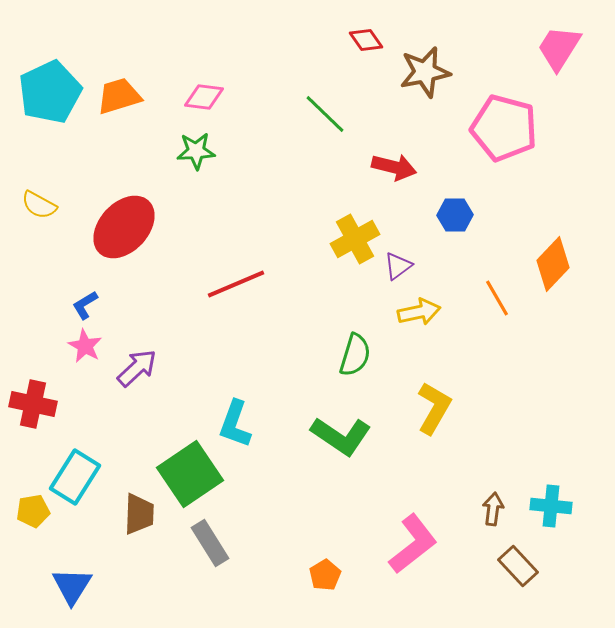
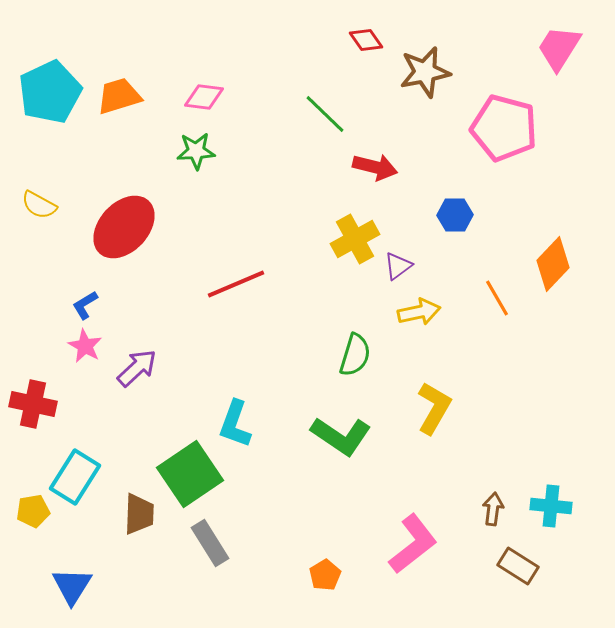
red arrow: moved 19 px left
brown rectangle: rotated 15 degrees counterclockwise
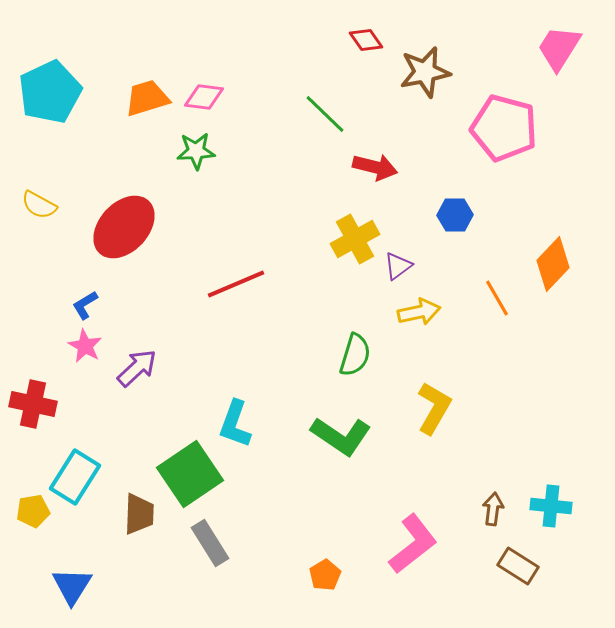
orange trapezoid: moved 28 px right, 2 px down
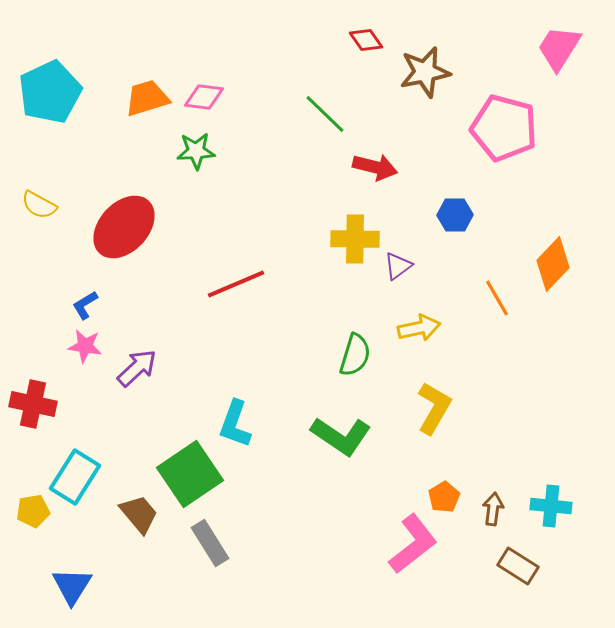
yellow cross: rotated 30 degrees clockwise
yellow arrow: moved 16 px down
pink star: rotated 20 degrees counterclockwise
brown trapezoid: rotated 42 degrees counterclockwise
orange pentagon: moved 119 px right, 78 px up
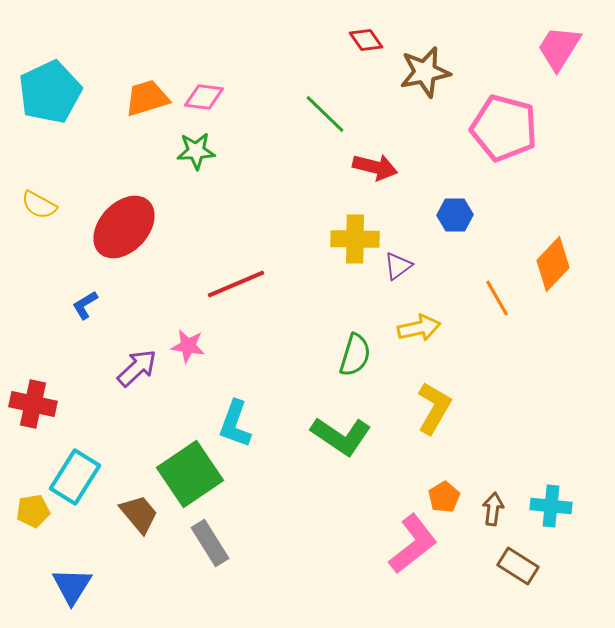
pink star: moved 103 px right
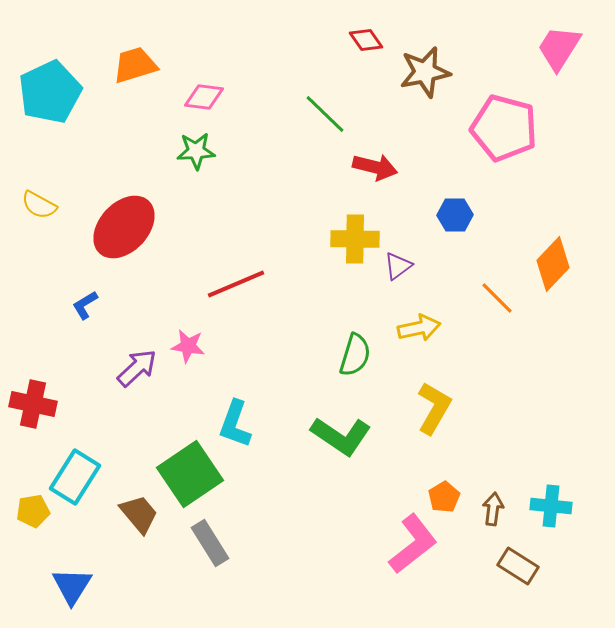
orange trapezoid: moved 12 px left, 33 px up
orange line: rotated 15 degrees counterclockwise
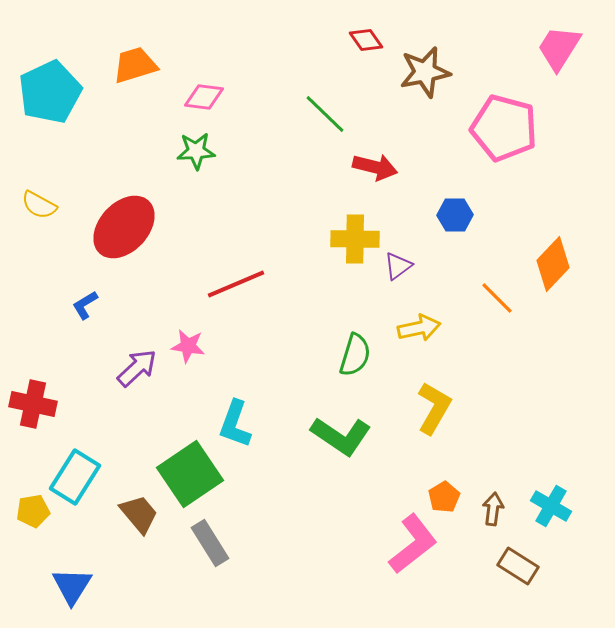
cyan cross: rotated 24 degrees clockwise
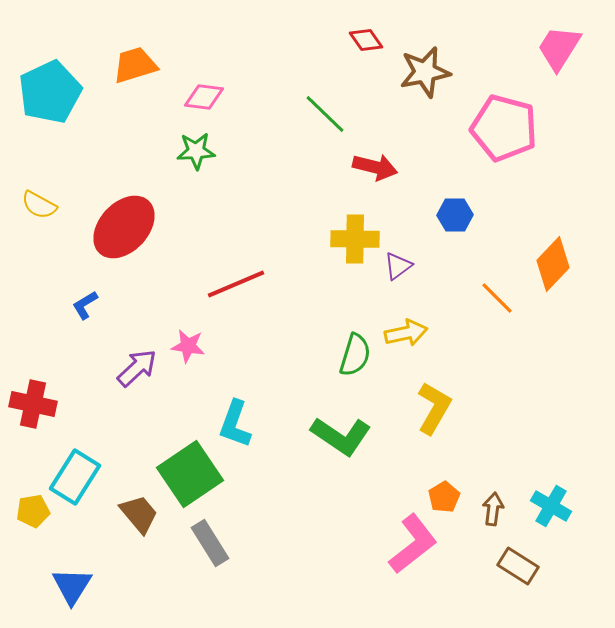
yellow arrow: moved 13 px left, 5 px down
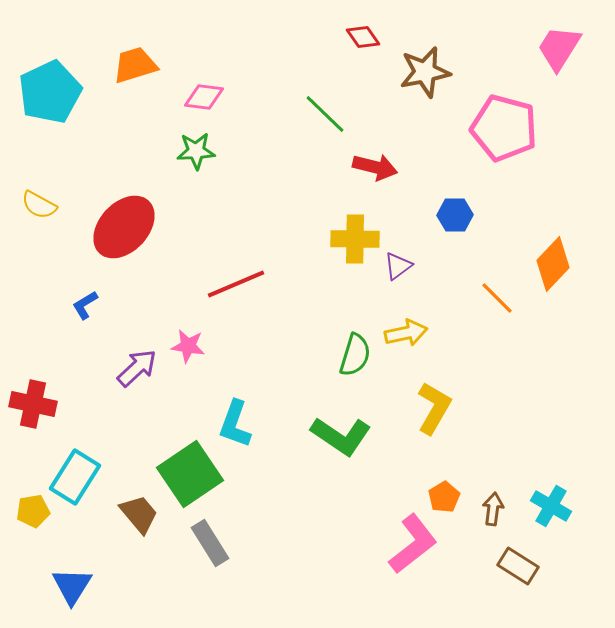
red diamond: moved 3 px left, 3 px up
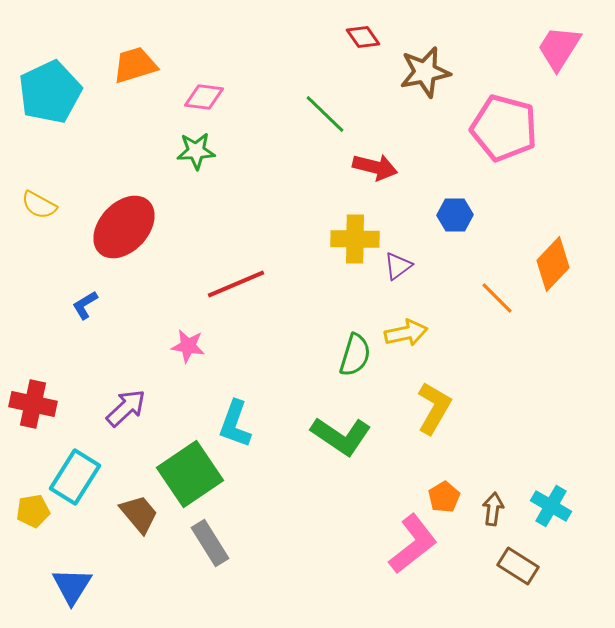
purple arrow: moved 11 px left, 40 px down
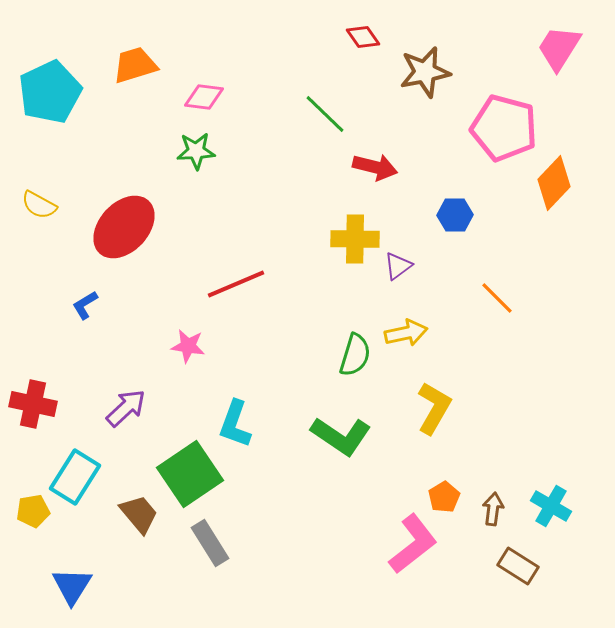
orange diamond: moved 1 px right, 81 px up
